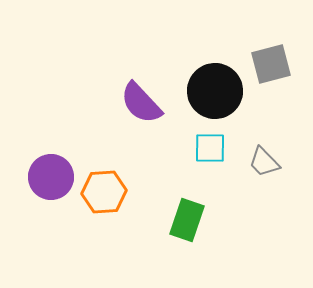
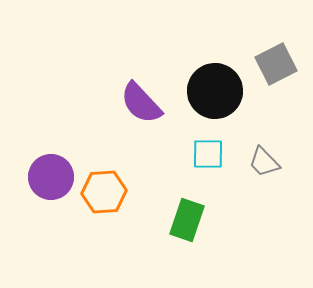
gray square: moved 5 px right; rotated 12 degrees counterclockwise
cyan square: moved 2 px left, 6 px down
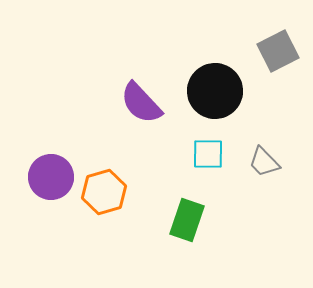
gray square: moved 2 px right, 13 px up
orange hexagon: rotated 12 degrees counterclockwise
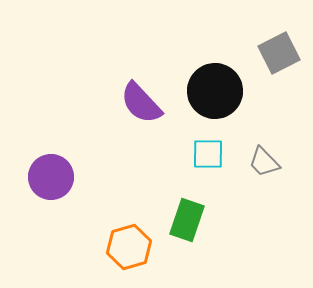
gray square: moved 1 px right, 2 px down
orange hexagon: moved 25 px right, 55 px down
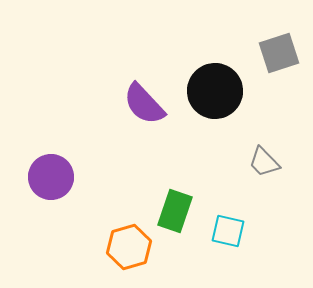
gray square: rotated 9 degrees clockwise
purple semicircle: moved 3 px right, 1 px down
cyan square: moved 20 px right, 77 px down; rotated 12 degrees clockwise
green rectangle: moved 12 px left, 9 px up
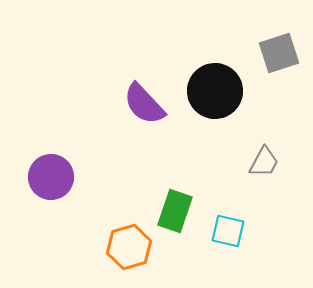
gray trapezoid: rotated 108 degrees counterclockwise
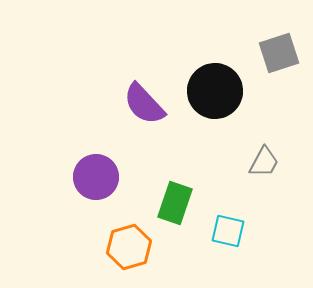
purple circle: moved 45 px right
green rectangle: moved 8 px up
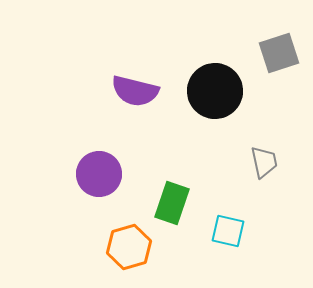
purple semicircle: moved 9 px left, 13 px up; rotated 33 degrees counterclockwise
gray trapezoid: rotated 40 degrees counterclockwise
purple circle: moved 3 px right, 3 px up
green rectangle: moved 3 px left
